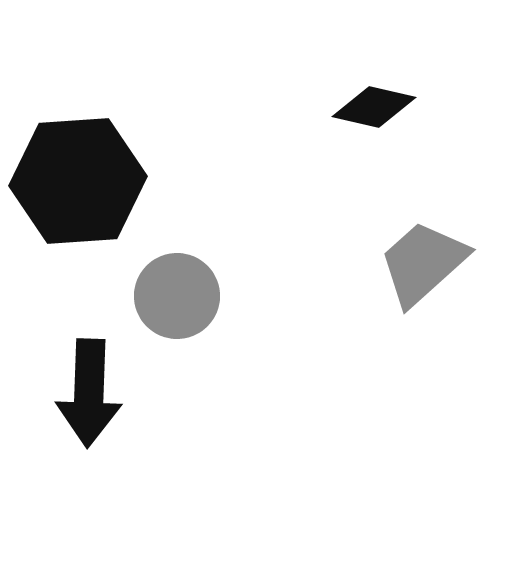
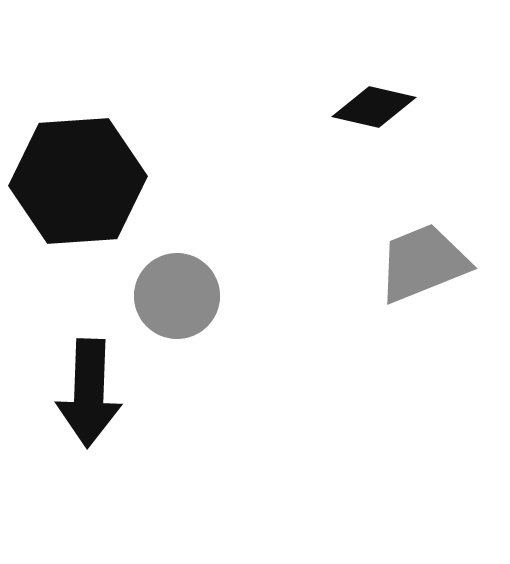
gray trapezoid: rotated 20 degrees clockwise
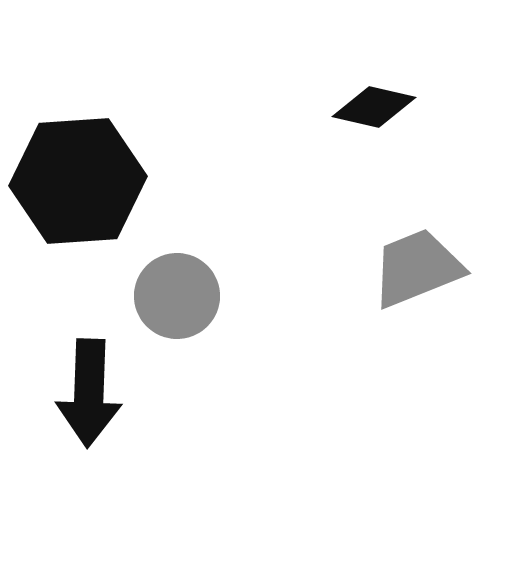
gray trapezoid: moved 6 px left, 5 px down
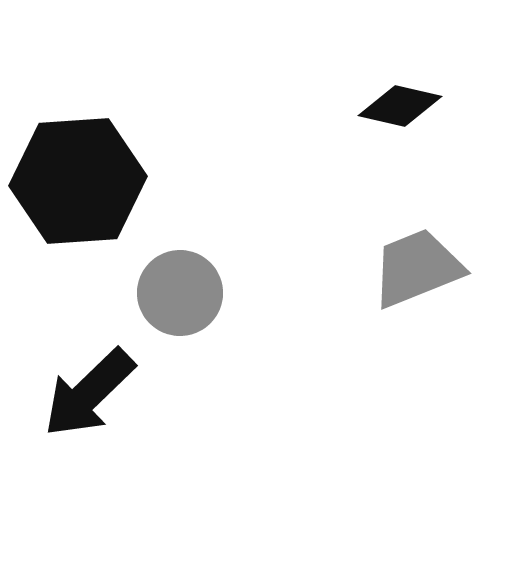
black diamond: moved 26 px right, 1 px up
gray circle: moved 3 px right, 3 px up
black arrow: rotated 44 degrees clockwise
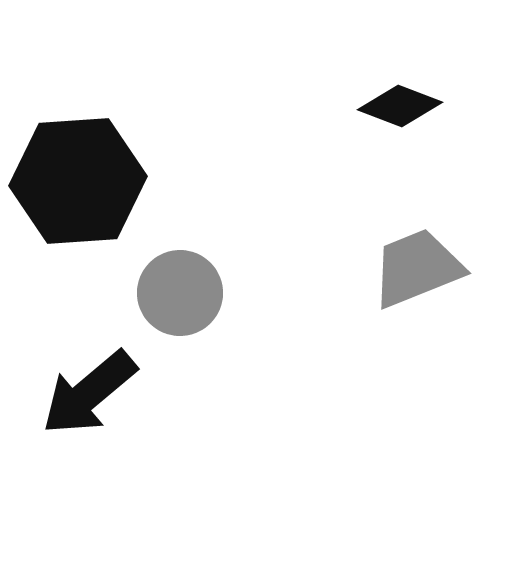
black diamond: rotated 8 degrees clockwise
black arrow: rotated 4 degrees clockwise
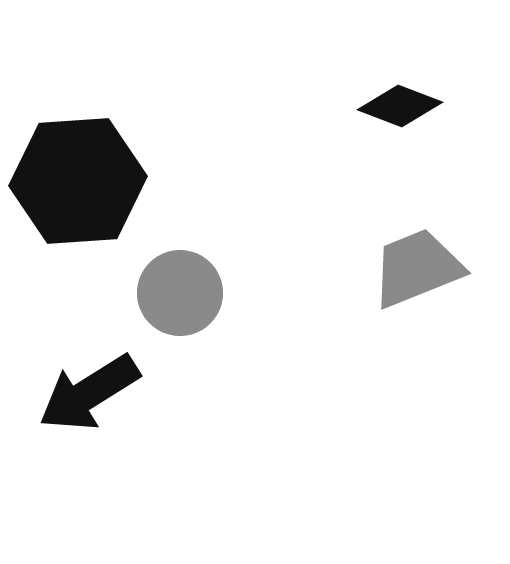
black arrow: rotated 8 degrees clockwise
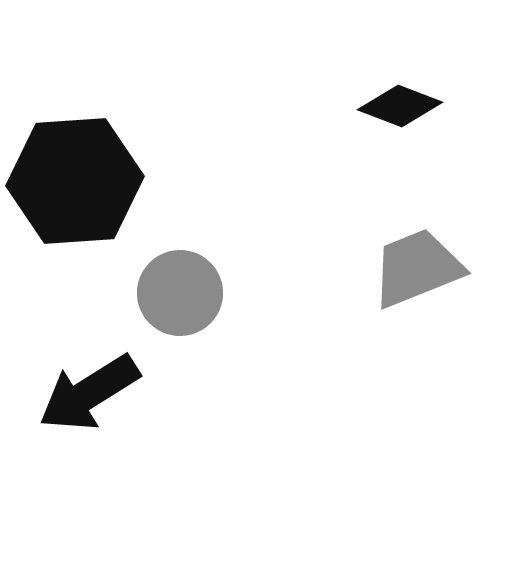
black hexagon: moved 3 px left
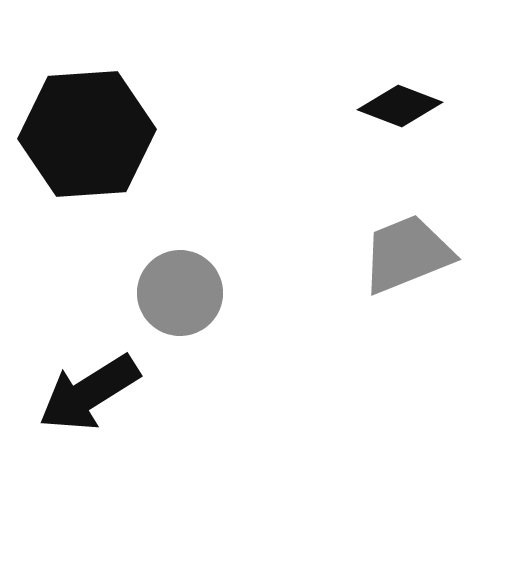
black hexagon: moved 12 px right, 47 px up
gray trapezoid: moved 10 px left, 14 px up
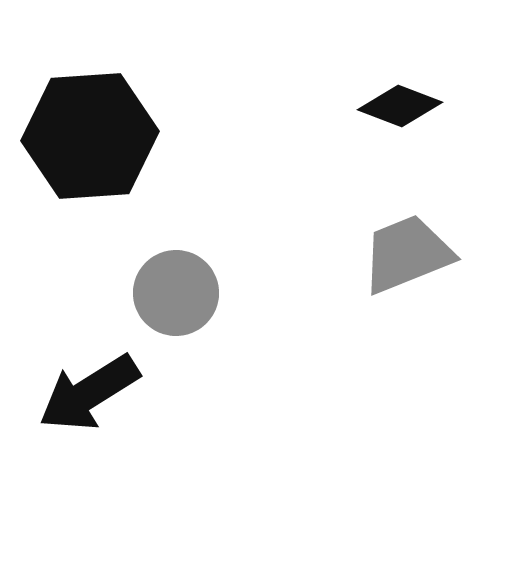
black hexagon: moved 3 px right, 2 px down
gray circle: moved 4 px left
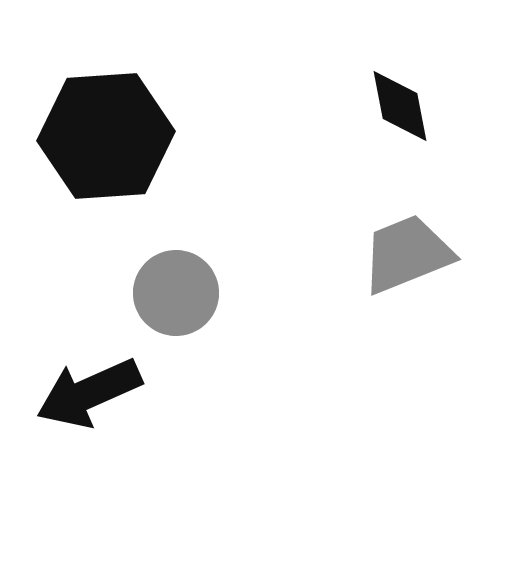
black diamond: rotated 58 degrees clockwise
black hexagon: moved 16 px right
black arrow: rotated 8 degrees clockwise
